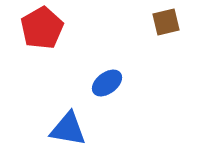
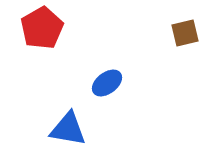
brown square: moved 19 px right, 11 px down
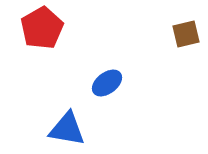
brown square: moved 1 px right, 1 px down
blue triangle: moved 1 px left
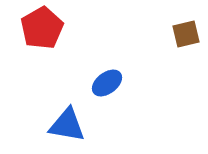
blue triangle: moved 4 px up
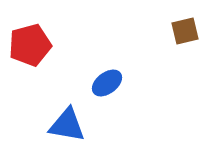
red pentagon: moved 12 px left, 17 px down; rotated 15 degrees clockwise
brown square: moved 1 px left, 3 px up
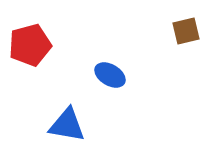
brown square: moved 1 px right
blue ellipse: moved 3 px right, 8 px up; rotated 68 degrees clockwise
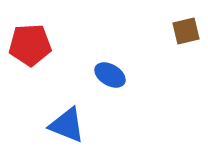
red pentagon: rotated 12 degrees clockwise
blue triangle: rotated 12 degrees clockwise
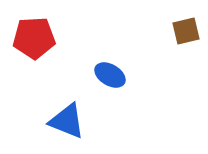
red pentagon: moved 4 px right, 7 px up
blue triangle: moved 4 px up
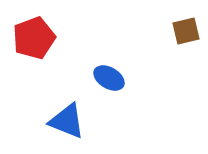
red pentagon: rotated 18 degrees counterclockwise
blue ellipse: moved 1 px left, 3 px down
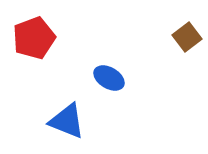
brown square: moved 1 px right, 6 px down; rotated 24 degrees counterclockwise
